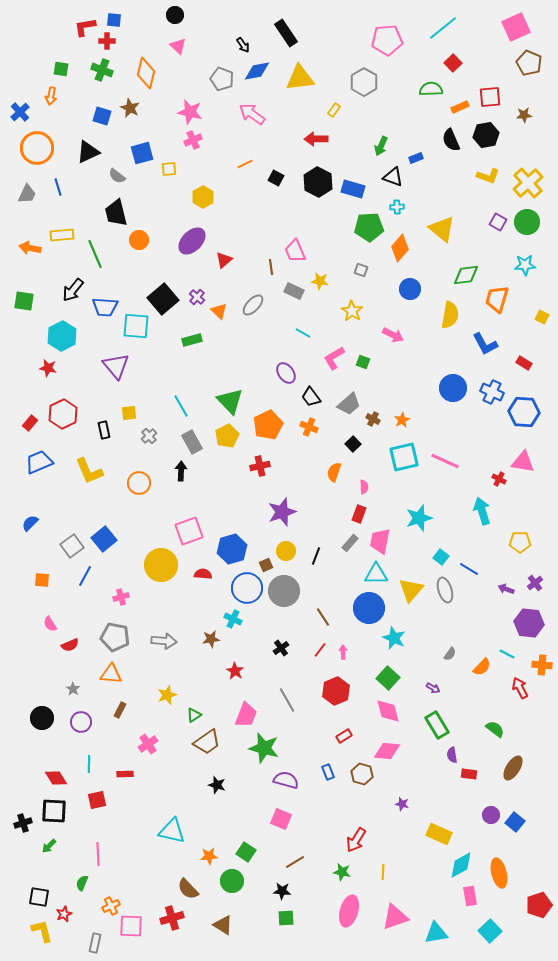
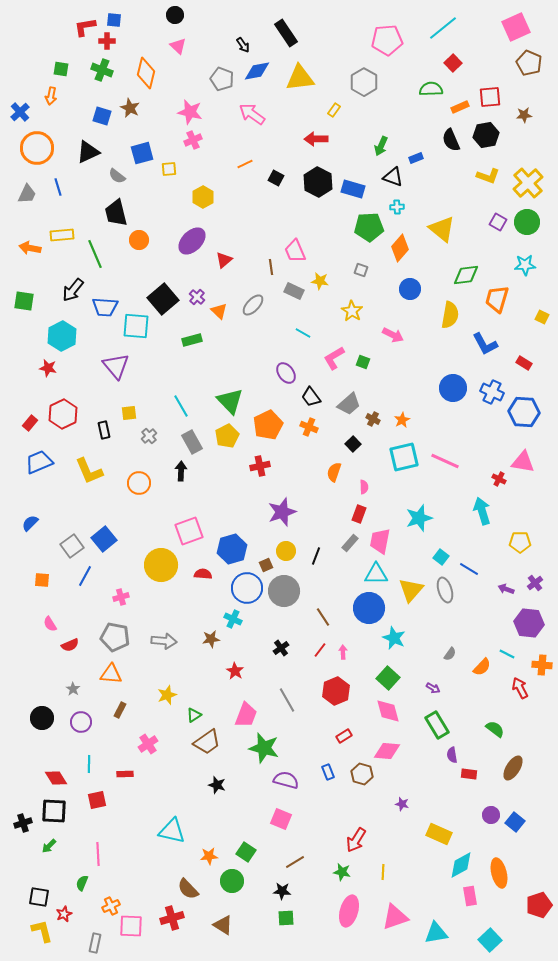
cyan square at (490, 931): moved 9 px down
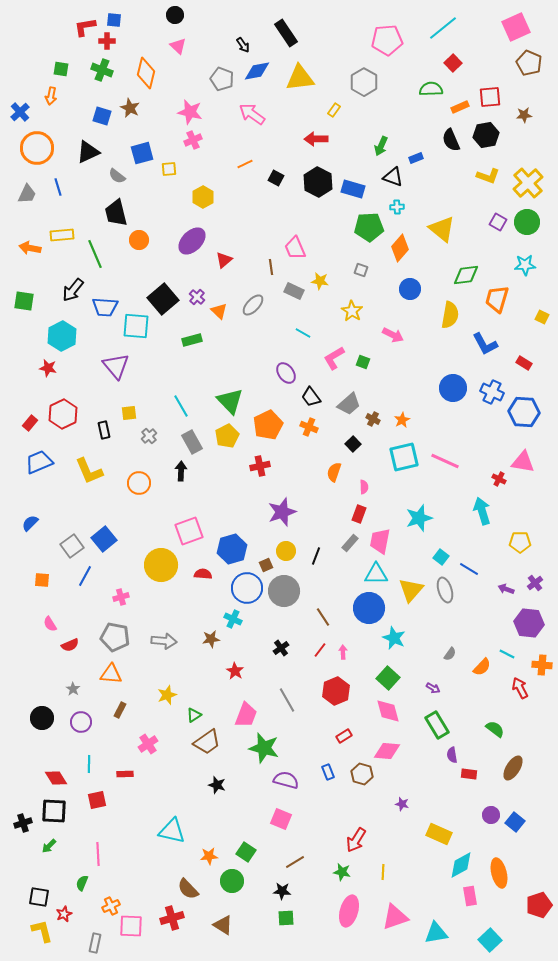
pink trapezoid at (295, 251): moved 3 px up
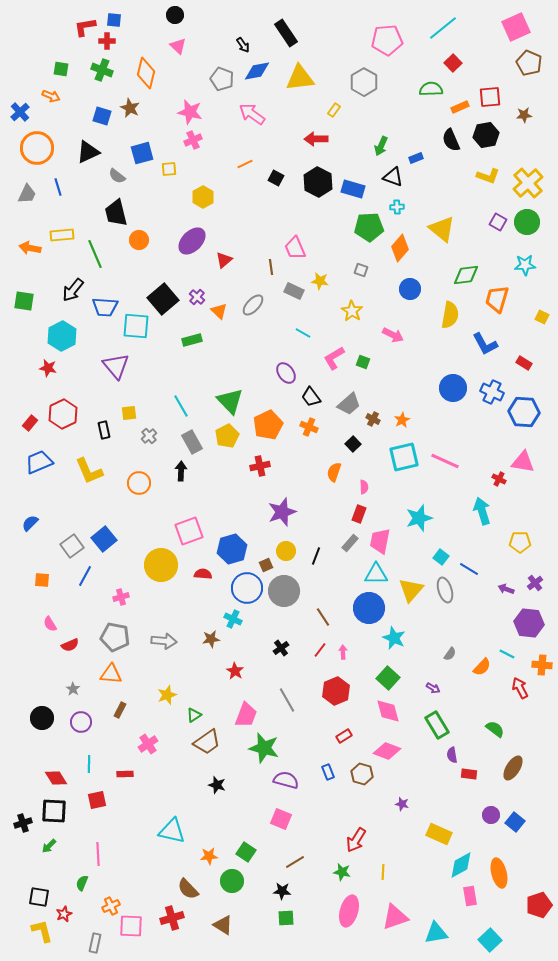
orange arrow at (51, 96): rotated 78 degrees counterclockwise
pink diamond at (387, 751): rotated 16 degrees clockwise
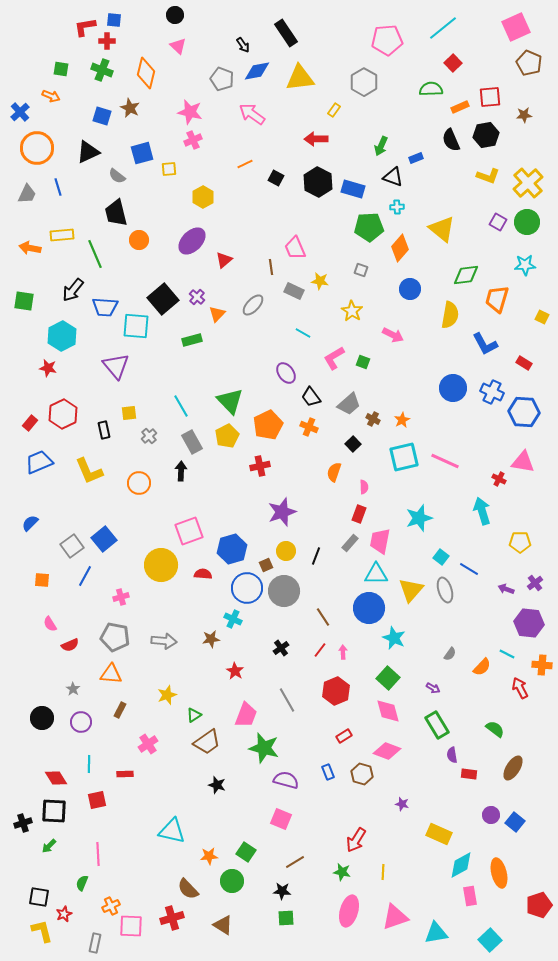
orange triangle at (219, 311): moved 2 px left, 3 px down; rotated 30 degrees clockwise
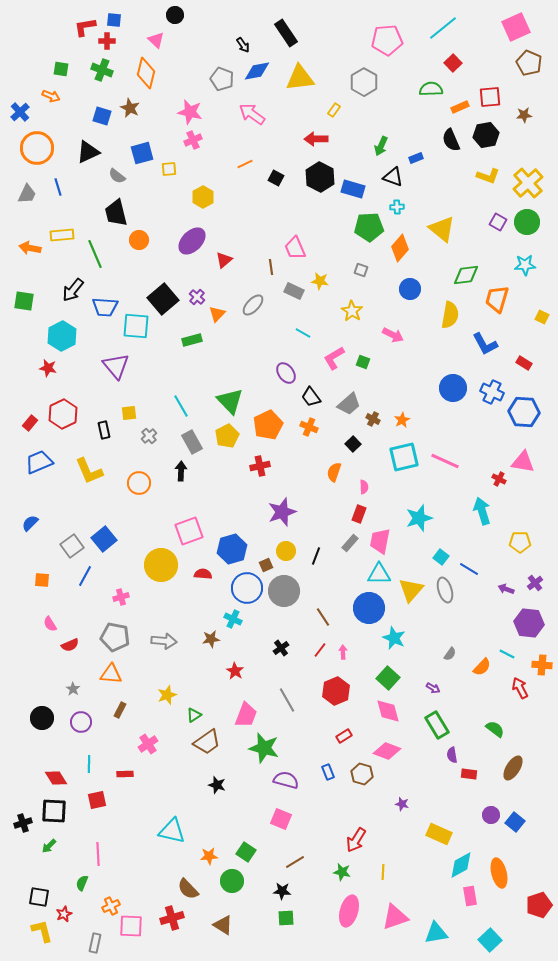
pink triangle at (178, 46): moved 22 px left, 6 px up
black hexagon at (318, 182): moved 2 px right, 5 px up
cyan triangle at (376, 574): moved 3 px right
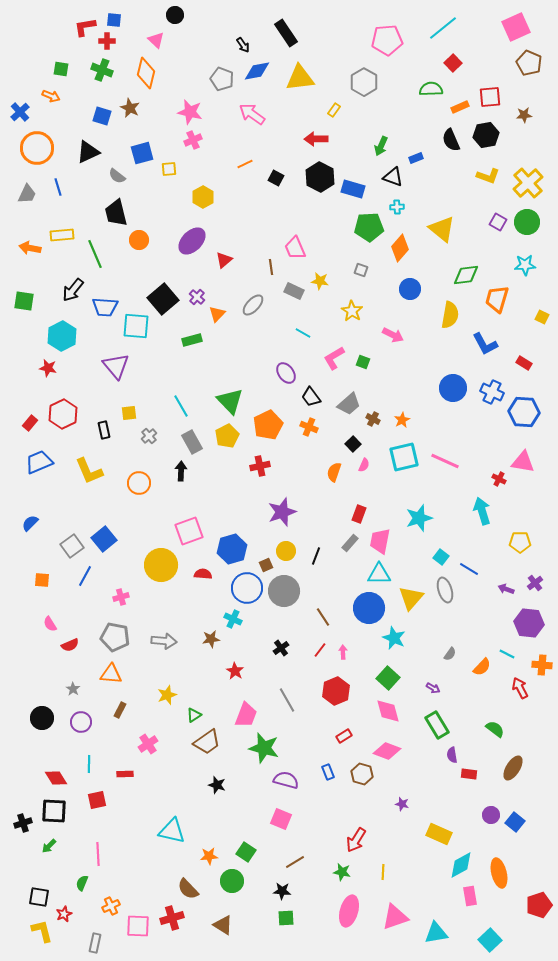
pink semicircle at (364, 487): moved 22 px up; rotated 24 degrees clockwise
yellow triangle at (411, 590): moved 8 px down
pink square at (131, 926): moved 7 px right
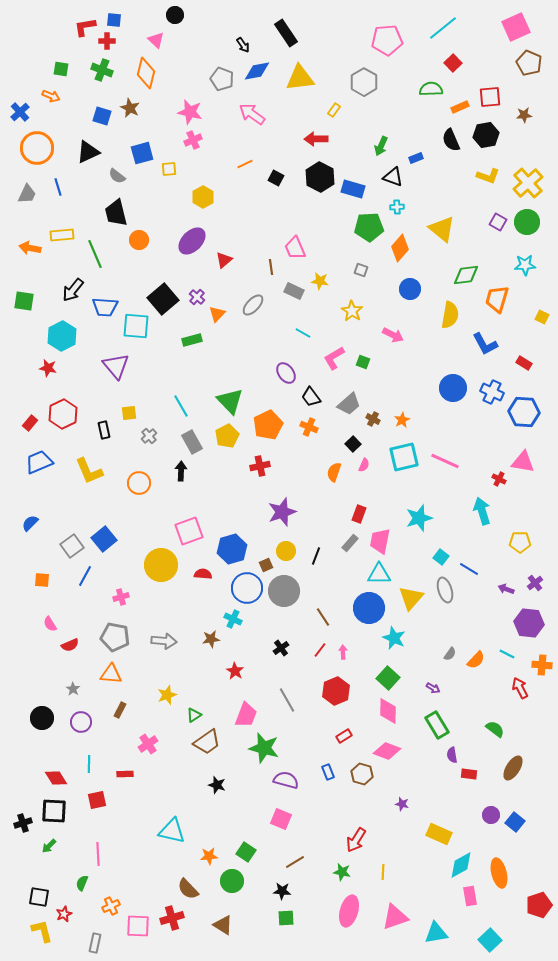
orange semicircle at (482, 667): moved 6 px left, 7 px up
pink diamond at (388, 711): rotated 16 degrees clockwise
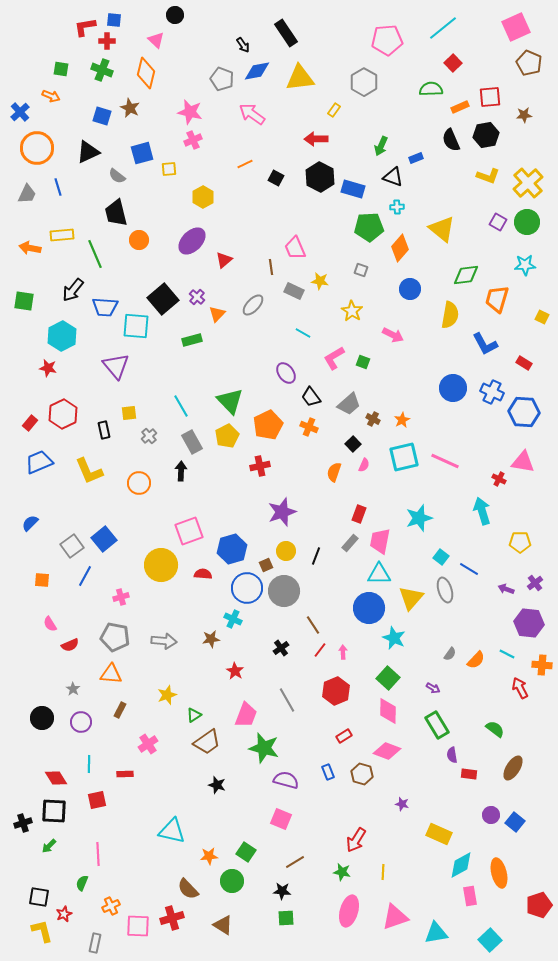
brown line at (323, 617): moved 10 px left, 8 px down
